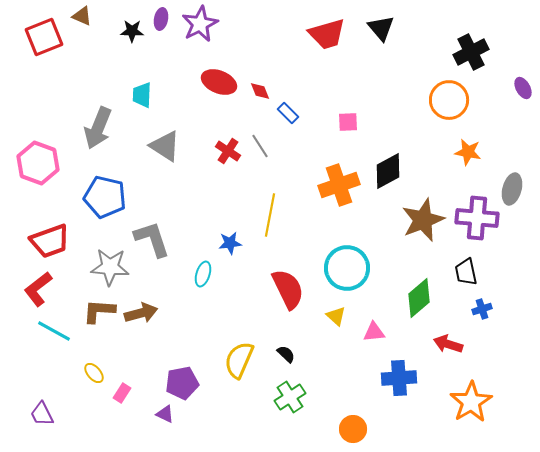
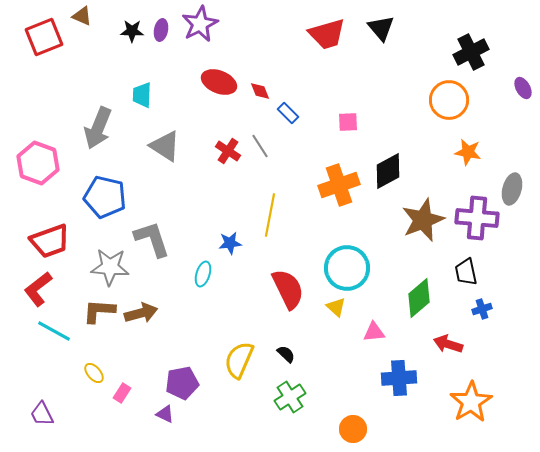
purple ellipse at (161, 19): moved 11 px down
yellow triangle at (336, 316): moved 9 px up
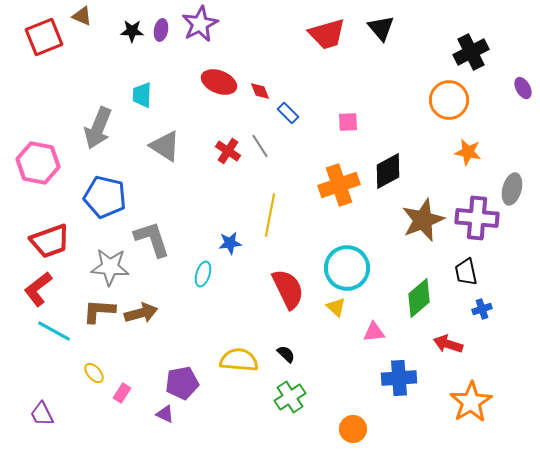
pink hexagon at (38, 163): rotated 9 degrees counterclockwise
yellow semicircle at (239, 360): rotated 72 degrees clockwise
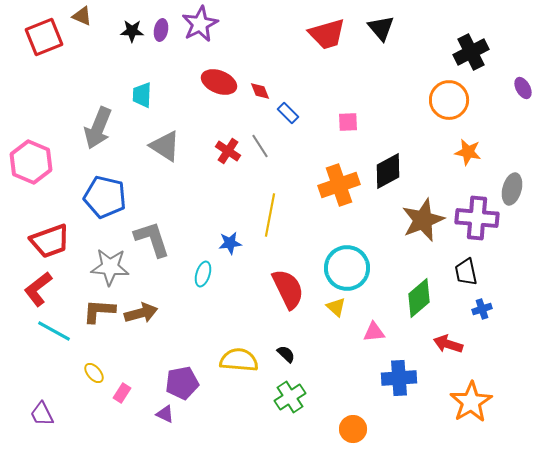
pink hexagon at (38, 163): moved 7 px left, 1 px up; rotated 12 degrees clockwise
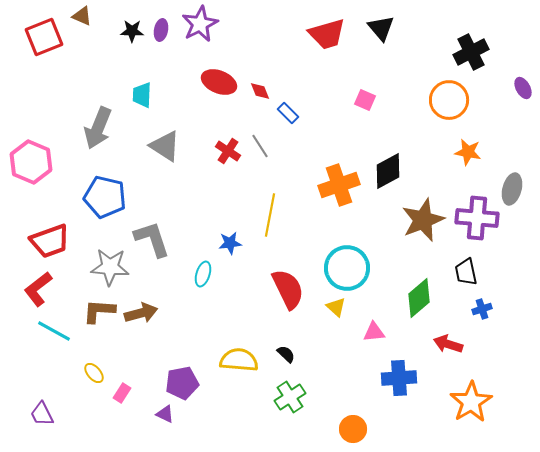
pink square at (348, 122): moved 17 px right, 22 px up; rotated 25 degrees clockwise
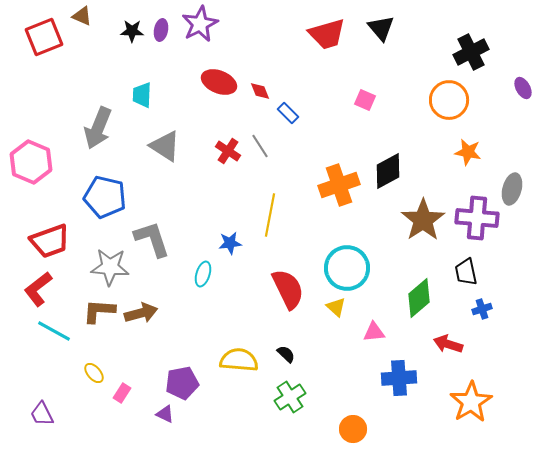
brown star at (423, 220): rotated 12 degrees counterclockwise
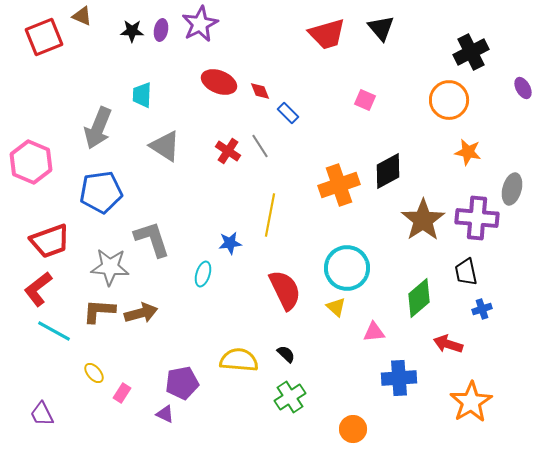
blue pentagon at (105, 197): moved 4 px left, 5 px up; rotated 21 degrees counterclockwise
red semicircle at (288, 289): moved 3 px left, 1 px down
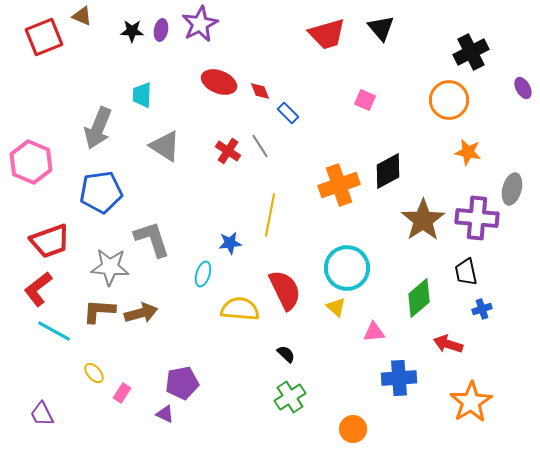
yellow semicircle at (239, 360): moved 1 px right, 51 px up
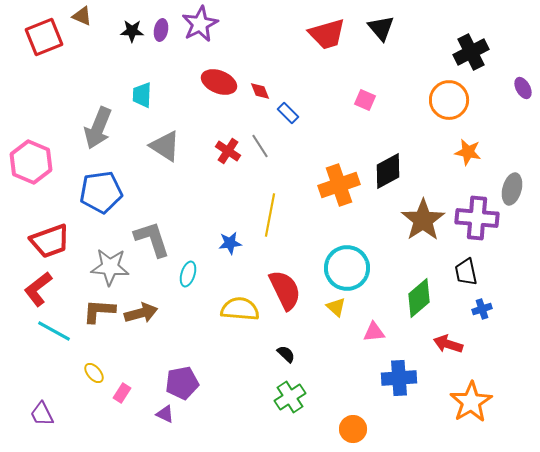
cyan ellipse at (203, 274): moved 15 px left
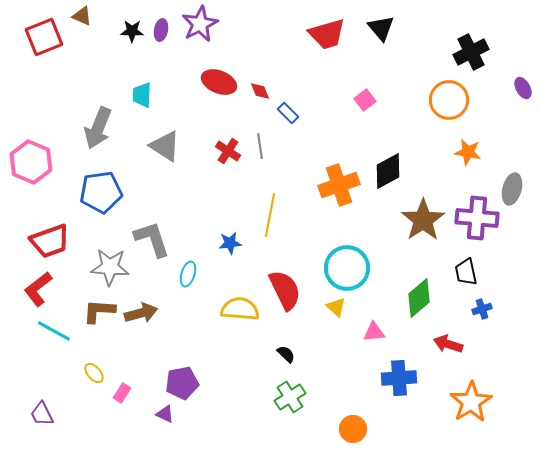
pink square at (365, 100): rotated 30 degrees clockwise
gray line at (260, 146): rotated 25 degrees clockwise
